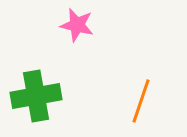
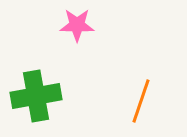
pink star: rotated 12 degrees counterclockwise
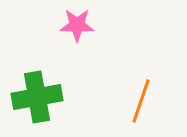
green cross: moved 1 px right, 1 px down
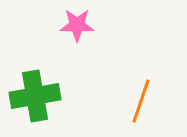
green cross: moved 2 px left, 1 px up
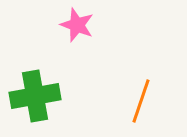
pink star: rotated 20 degrees clockwise
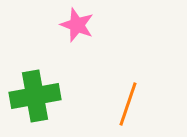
orange line: moved 13 px left, 3 px down
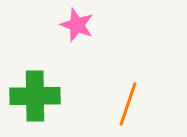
green cross: rotated 9 degrees clockwise
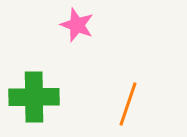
green cross: moved 1 px left, 1 px down
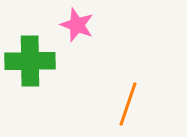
green cross: moved 4 px left, 36 px up
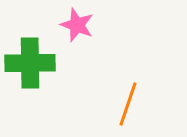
green cross: moved 2 px down
